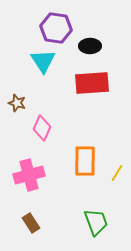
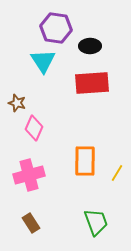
pink diamond: moved 8 px left
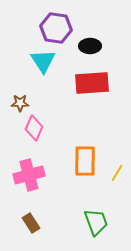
brown star: moved 3 px right; rotated 18 degrees counterclockwise
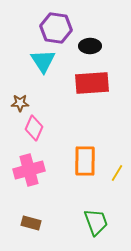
pink cross: moved 5 px up
brown rectangle: rotated 42 degrees counterclockwise
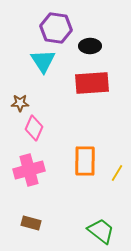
green trapezoid: moved 5 px right, 9 px down; rotated 32 degrees counterclockwise
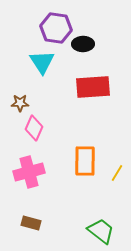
black ellipse: moved 7 px left, 2 px up
cyan triangle: moved 1 px left, 1 px down
red rectangle: moved 1 px right, 4 px down
pink cross: moved 2 px down
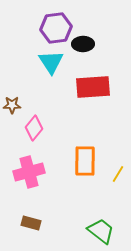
purple hexagon: rotated 16 degrees counterclockwise
cyan triangle: moved 9 px right
brown star: moved 8 px left, 2 px down
pink diamond: rotated 15 degrees clockwise
yellow line: moved 1 px right, 1 px down
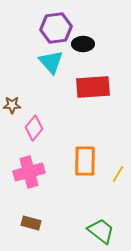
cyan triangle: rotated 8 degrees counterclockwise
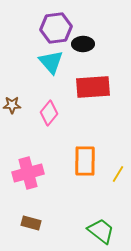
pink diamond: moved 15 px right, 15 px up
pink cross: moved 1 px left, 1 px down
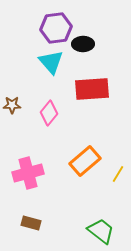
red rectangle: moved 1 px left, 2 px down
orange rectangle: rotated 48 degrees clockwise
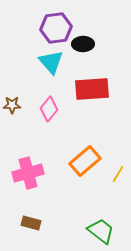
pink diamond: moved 4 px up
